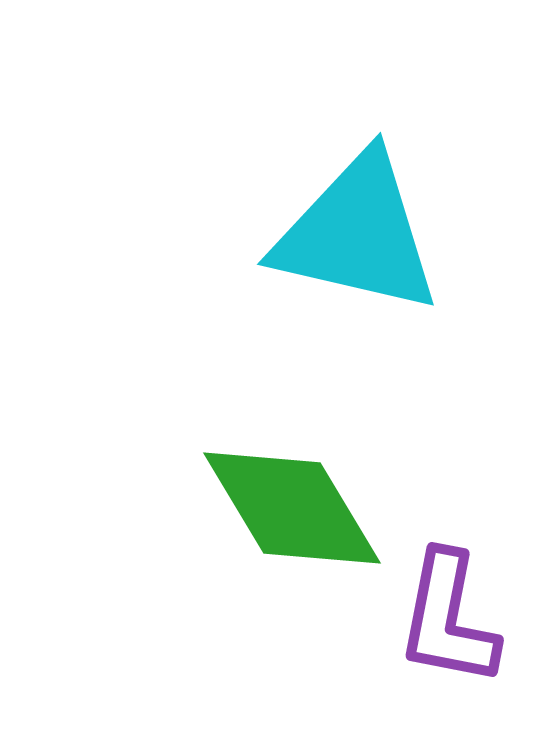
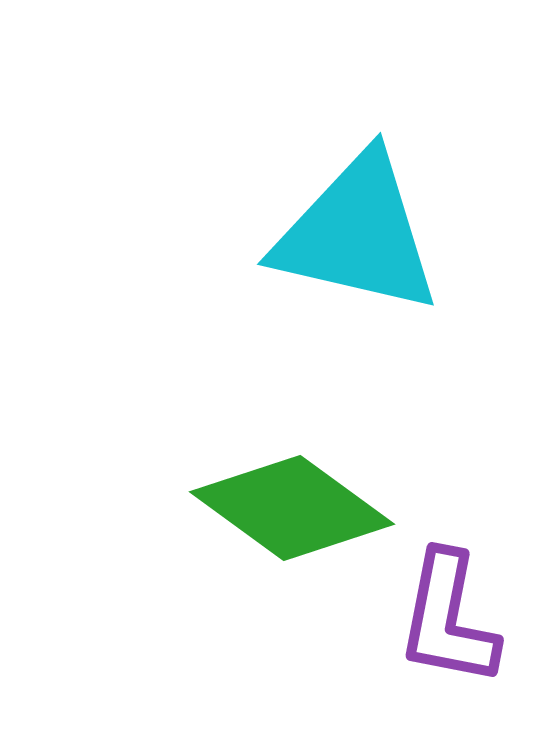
green diamond: rotated 23 degrees counterclockwise
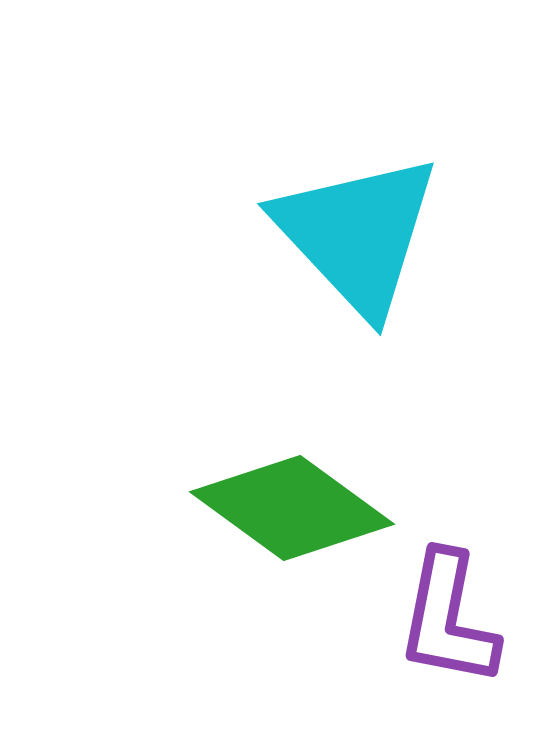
cyan triangle: rotated 34 degrees clockwise
